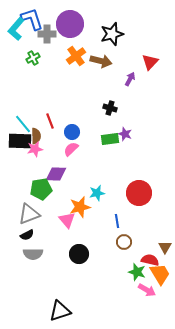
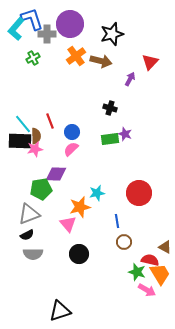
pink triangle: moved 1 px right, 4 px down
brown triangle: rotated 32 degrees counterclockwise
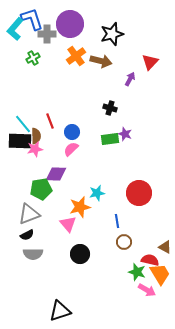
cyan L-shape: moved 1 px left
black circle: moved 1 px right
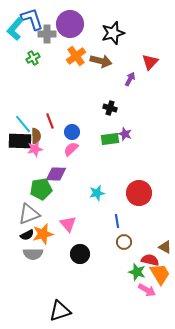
black star: moved 1 px right, 1 px up
orange star: moved 37 px left, 27 px down
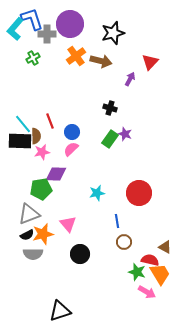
green rectangle: rotated 48 degrees counterclockwise
pink star: moved 7 px right, 3 px down
pink arrow: moved 2 px down
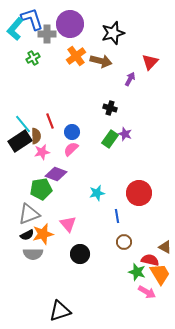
black rectangle: rotated 35 degrees counterclockwise
purple diamond: rotated 20 degrees clockwise
blue line: moved 5 px up
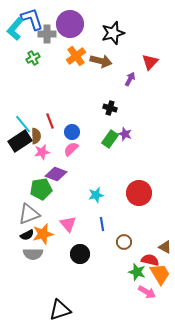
cyan star: moved 1 px left, 2 px down
blue line: moved 15 px left, 8 px down
black triangle: moved 1 px up
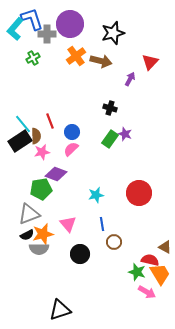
brown circle: moved 10 px left
gray semicircle: moved 6 px right, 5 px up
